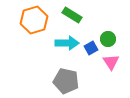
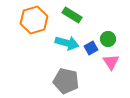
cyan arrow: rotated 15 degrees clockwise
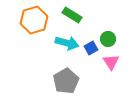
gray pentagon: rotated 30 degrees clockwise
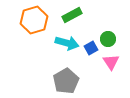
green rectangle: rotated 60 degrees counterclockwise
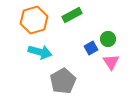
cyan arrow: moved 27 px left, 9 px down
gray pentagon: moved 3 px left
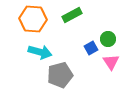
orange hexagon: moved 1 px left, 1 px up; rotated 20 degrees clockwise
gray pentagon: moved 3 px left, 6 px up; rotated 15 degrees clockwise
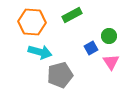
orange hexagon: moved 1 px left, 3 px down
green circle: moved 1 px right, 3 px up
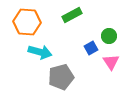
orange hexagon: moved 5 px left
gray pentagon: moved 1 px right, 2 px down
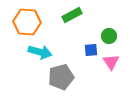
blue square: moved 2 px down; rotated 24 degrees clockwise
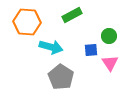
cyan arrow: moved 11 px right, 5 px up
pink triangle: moved 1 px left, 1 px down
gray pentagon: rotated 25 degrees counterclockwise
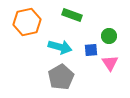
green rectangle: rotated 48 degrees clockwise
orange hexagon: rotated 16 degrees counterclockwise
cyan arrow: moved 9 px right
gray pentagon: rotated 10 degrees clockwise
